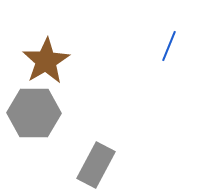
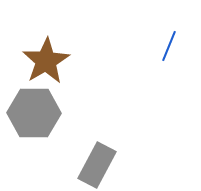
gray rectangle: moved 1 px right
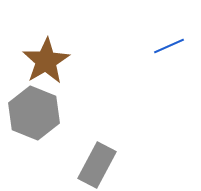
blue line: rotated 44 degrees clockwise
gray hexagon: rotated 21 degrees clockwise
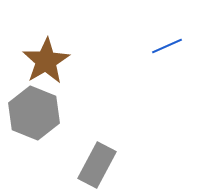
blue line: moved 2 px left
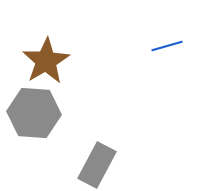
blue line: rotated 8 degrees clockwise
gray hexagon: rotated 18 degrees counterclockwise
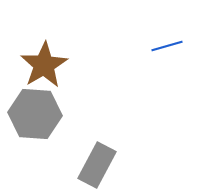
brown star: moved 2 px left, 4 px down
gray hexagon: moved 1 px right, 1 px down
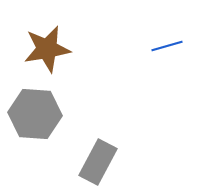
brown star: moved 3 px right, 16 px up; rotated 21 degrees clockwise
gray rectangle: moved 1 px right, 3 px up
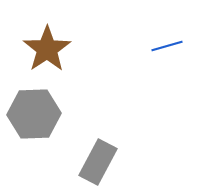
brown star: rotated 24 degrees counterclockwise
gray hexagon: moved 1 px left; rotated 6 degrees counterclockwise
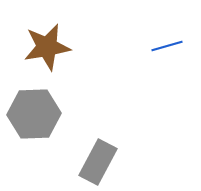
brown star: moved 2 px up; rotated 24 degrees clockwise
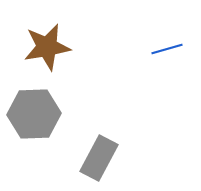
blue line: moved 3 px down
gray rectangle: moved 1 px right, 4 px up
